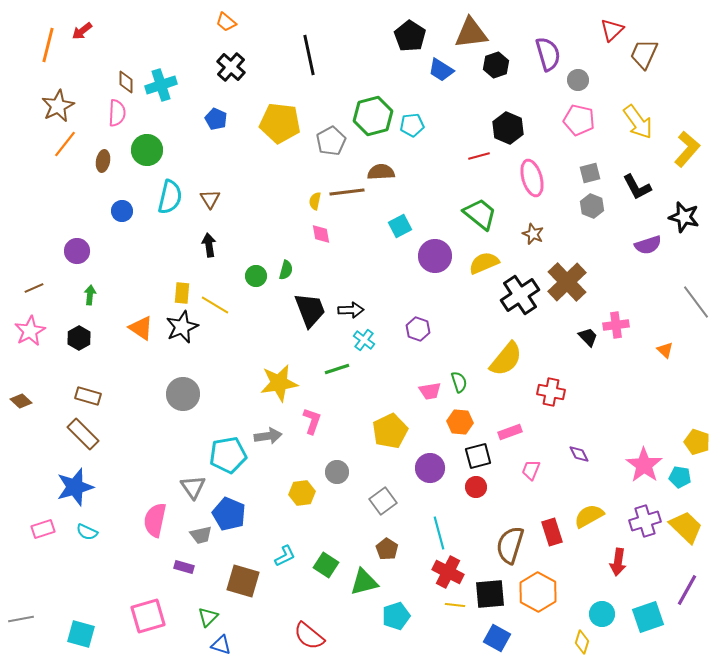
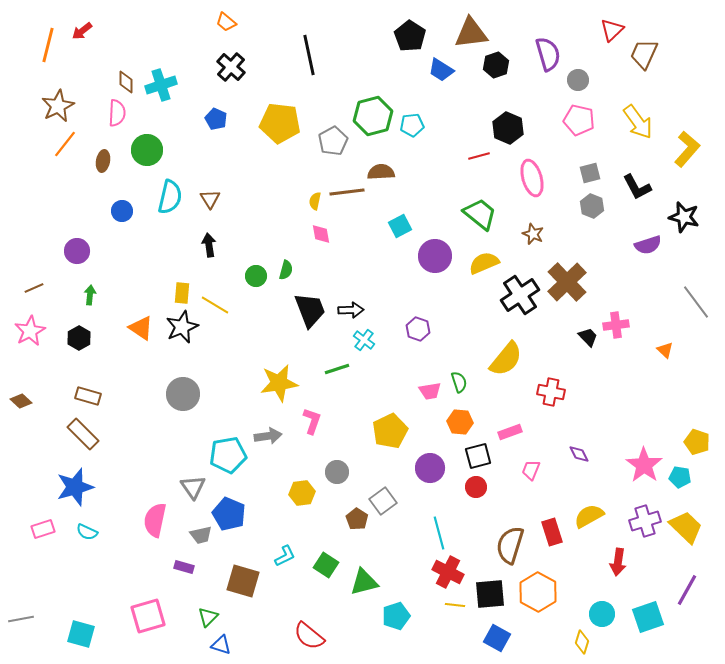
gray pentagon at (331, 141): moved 2 px right
brown pentagon at (387, 549): moved 30 px left, 30 px up
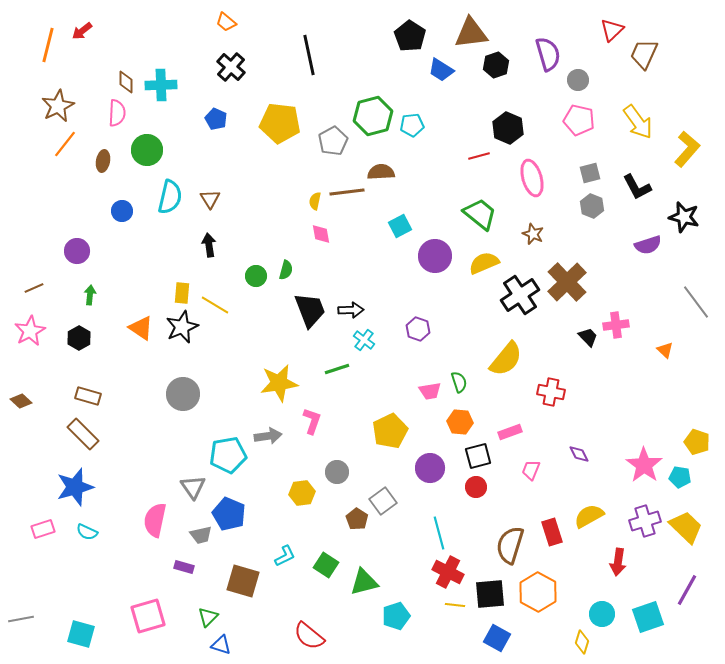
cyan cross at (161, 85): rotated 16 degrees clockwise
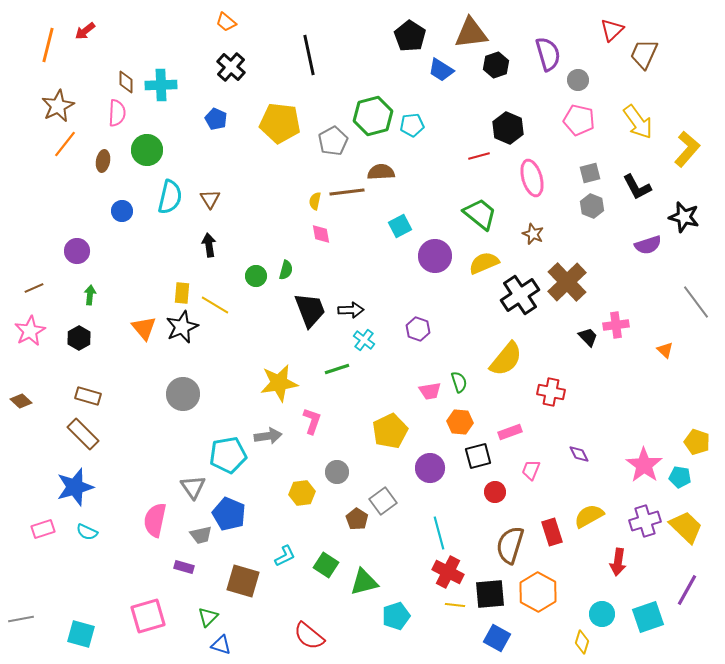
red arrow at (82, 31): moved 3 px right
orange triangle at (141, 328): moved 3 px right; rotated 16 degrees clockwise
red circle at (476, 487): moved 19 px right, 5 px down
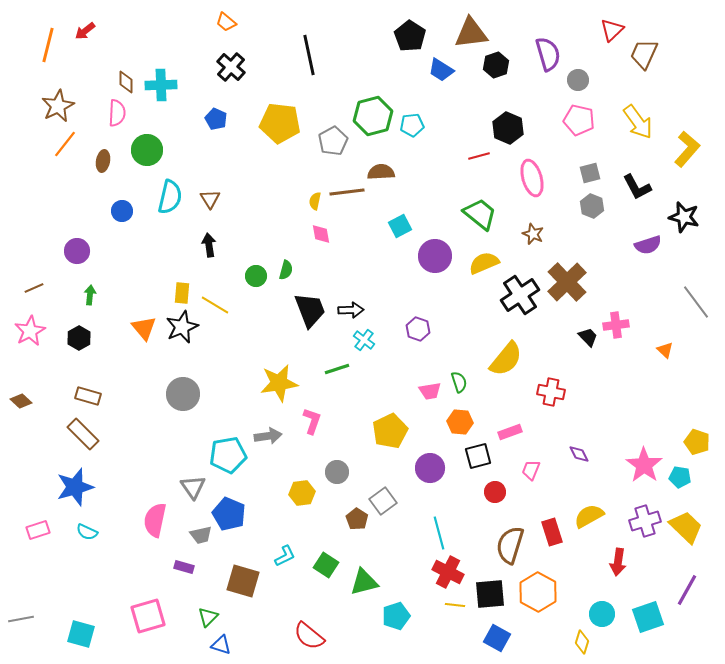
pink rectangle at (43, 529): moved 5 px left, 1 px down
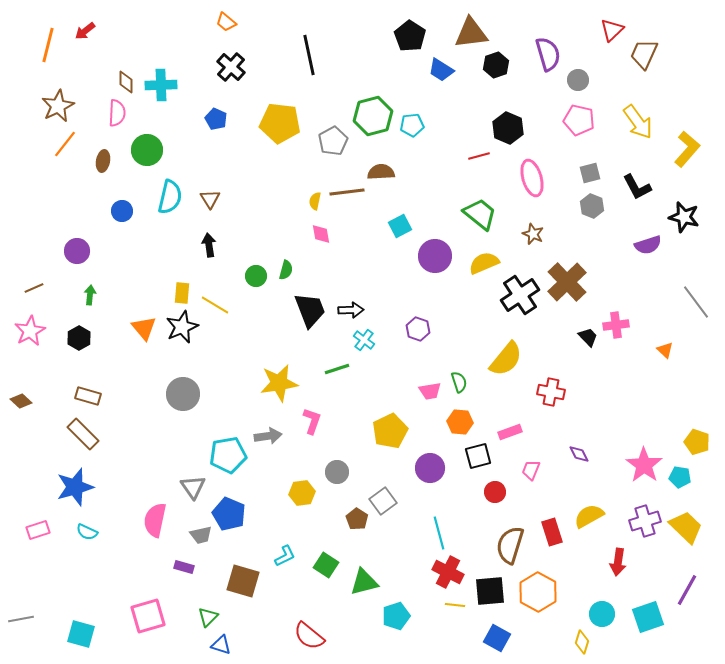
black square at (490, 594): moved 3 px up
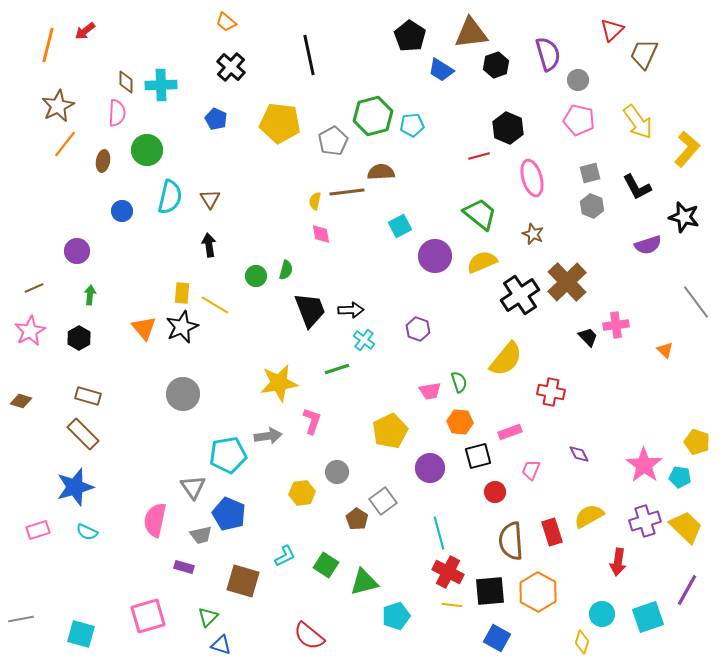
yellow semicircle at (484, 263): moved 2 px left, 1 px up
brown diamond at (21, 401): rotated 25 degrees counterclockwise
brown semicircle at (510, 545): moved 1 px right, 4 px up; rotated 21 degrees counterclockwise
yellow line at (455, 605): moved 3 px left
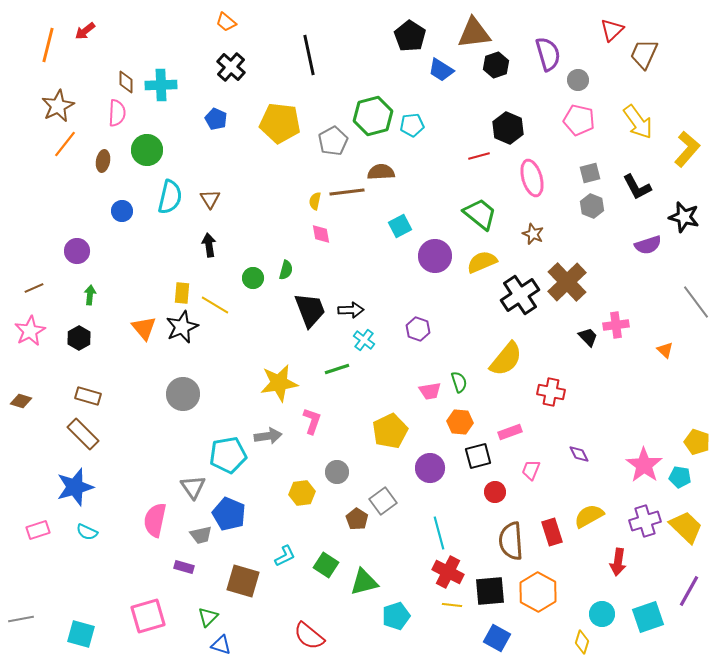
brown triangle at (471, 33): moved 3 px right
green circle at (256, 276): moved 3 px left, 2 px down
purple line at (687, 590): moved 2 px right, 1 px down
